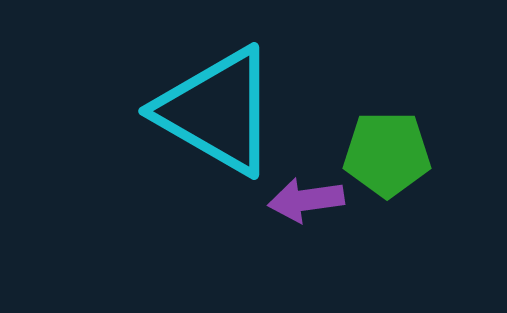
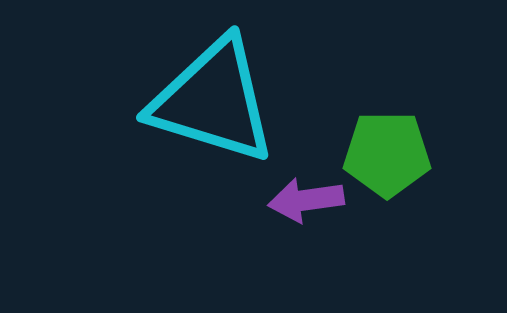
cyan triangle: moved 4 px left, 10 px up; rotated 13 degrees counterclockwise
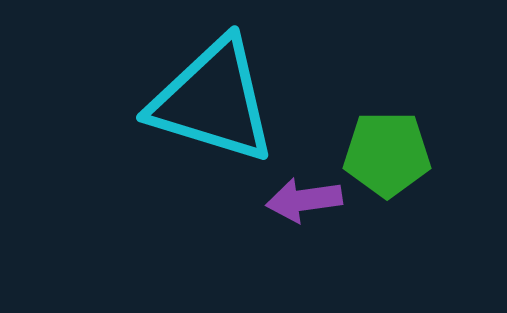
purple arrow: moved 2 px left
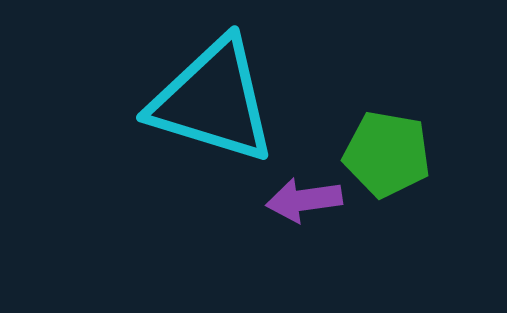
green pentagon: rotated 10 degrees clockwise
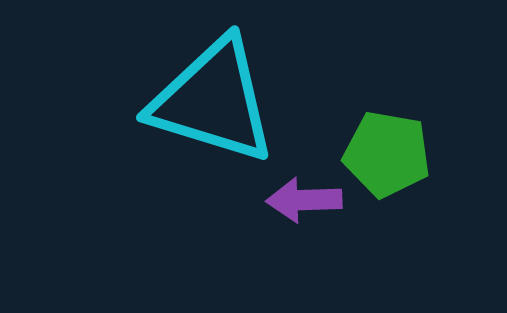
purple arrow: rotated 6 degrees clockwise
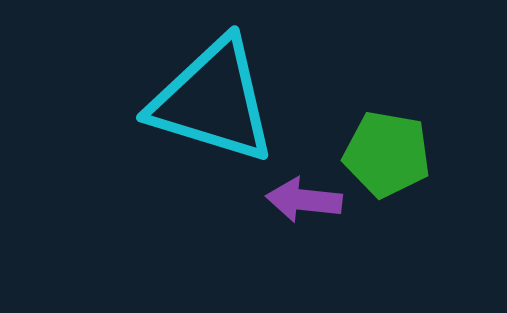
purple arrow: rotated 8 degrees clockwise
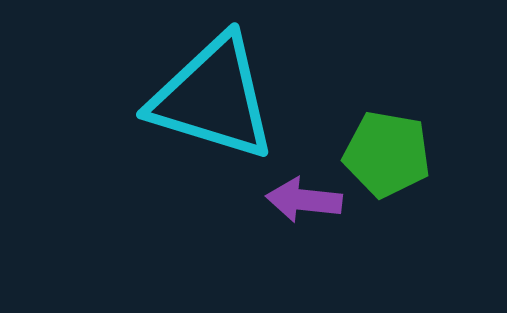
cyan triangle: moved 3 px up
